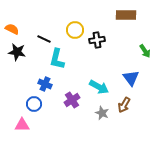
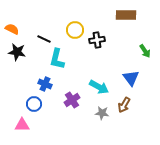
gray star: rotated 16 degrees counterclockwise
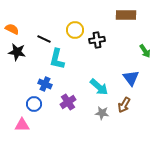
cyan arrow: rotated 12 degrees clockwise
purple cross: moved 4 px left, 2 px down
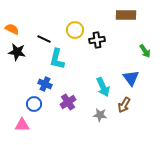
cyan arrow: moved 4 px right; rotated 24 degrees clockwise
gray star: moved 2 px left, 2 px down
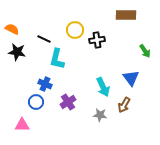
blue circle: moved 2 px right, 2 px up
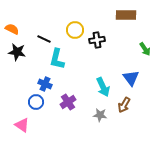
green arrow: moved 2 px up
pink triangle: rotated 35 degrees clockwise
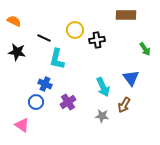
orange semicircle: moved 2 px right, 8 px up
black line: moved 1 px up
gray star: moved 2 px right, 1 px down
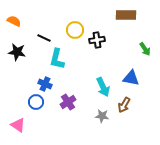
blue triangle: rotated 42 degrees counterclockwise
pink triangle: moved 4 px left
